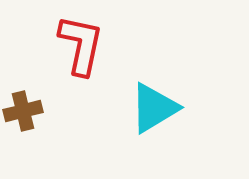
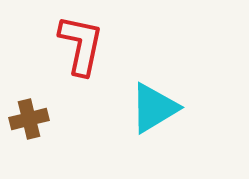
brown cross: moved 6 px right, 8 px down
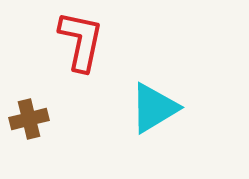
red L-shape: moved 4 px up
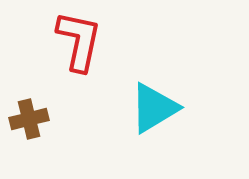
red L-shape: moved 2 px left
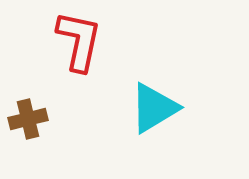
brown cross: moved 1 px left
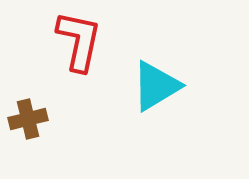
cyan triangle: moved 2 px right, 22 px up
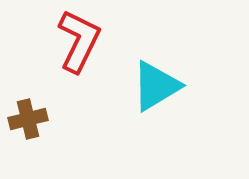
red L-shape: rotated 14 degrees clockwise
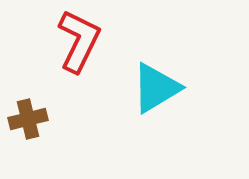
cyan triangle: moved 2 px down
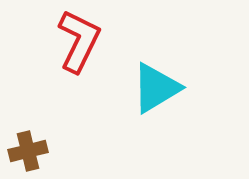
brown cross: moved 32 px down
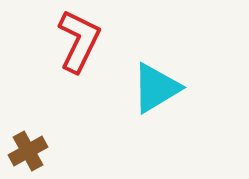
brown cross: rotated 15 degrees counterclockwise
